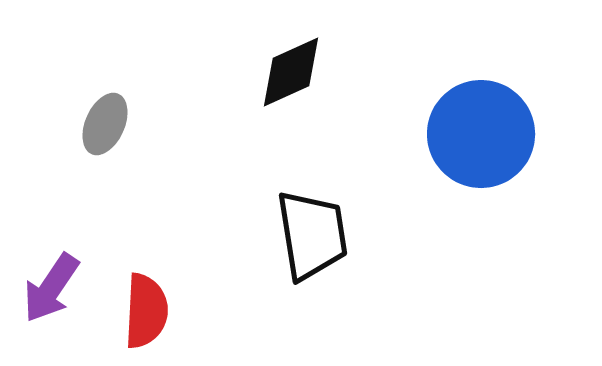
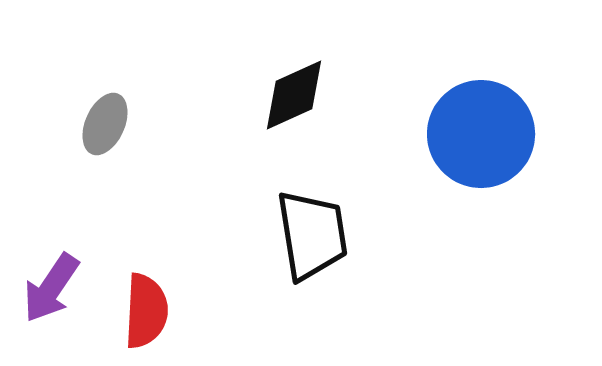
black diamond: moved 3 px right, 23 px down
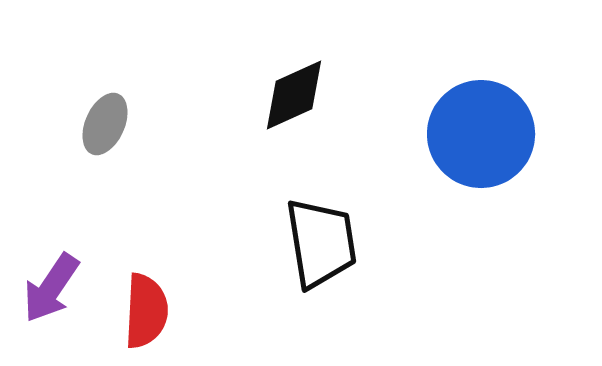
black trapezoid: moved 9 px right, 8 px down
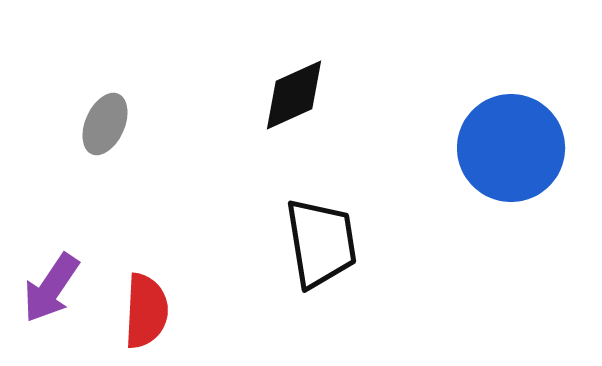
blue circle: moved 30 px right, 14 px down
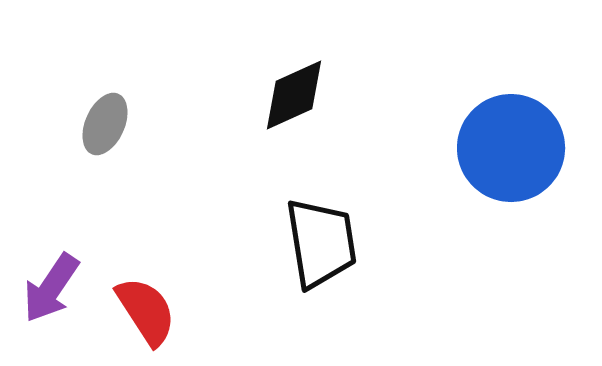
red semicircle: rotated 36 degrees counterclockwise
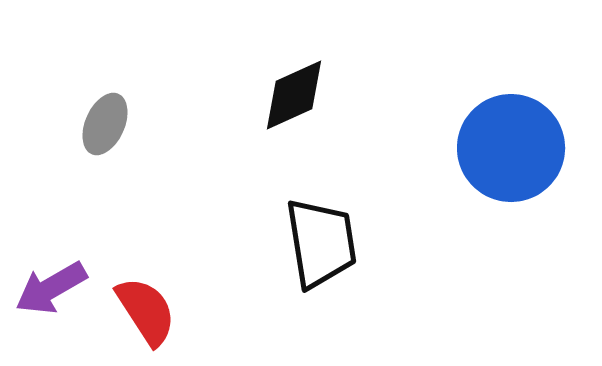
purple arrow: rotated 26 degrees clockwise
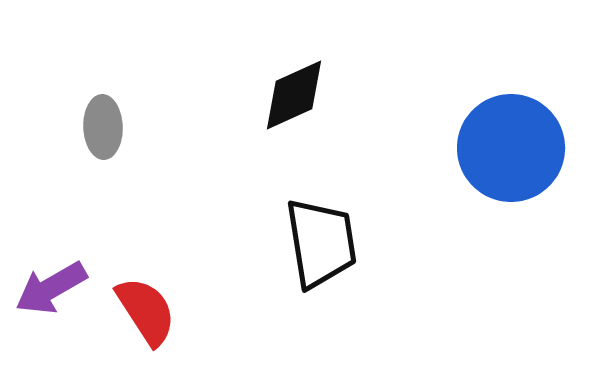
gray ellipse: moved 2 px left, 3 px down; rotated 26 degrees counterclockwise
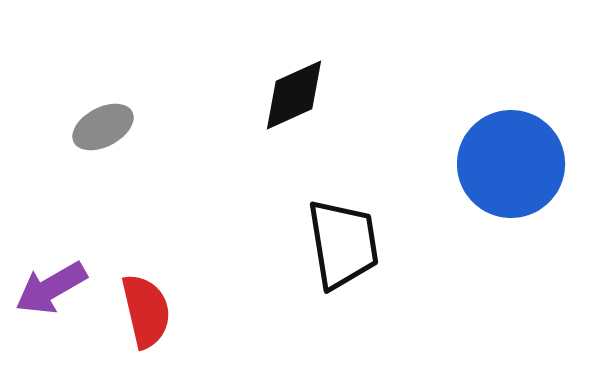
gray ellipse: rotated 64 degrees clockwise
blue circle: moved 16 px down
black trapezoid: moved 22 px right, 1 px down
red semicircle: rotated 20 degrees clockwise
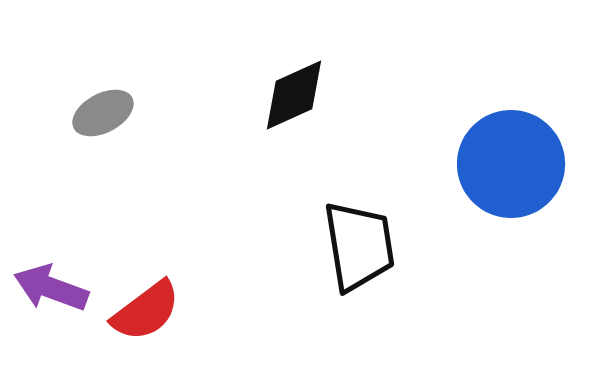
gray ellipse: moved 14 px up
black trapezoid: moved 16 px right, 2 px down
purple arrow: rotated 50 degrees clockwise
red semicircle: rotated 66 degrees clockwise
